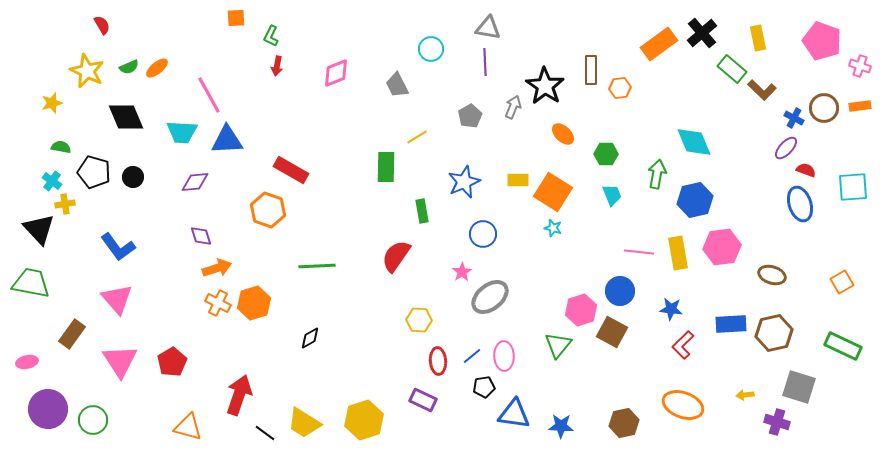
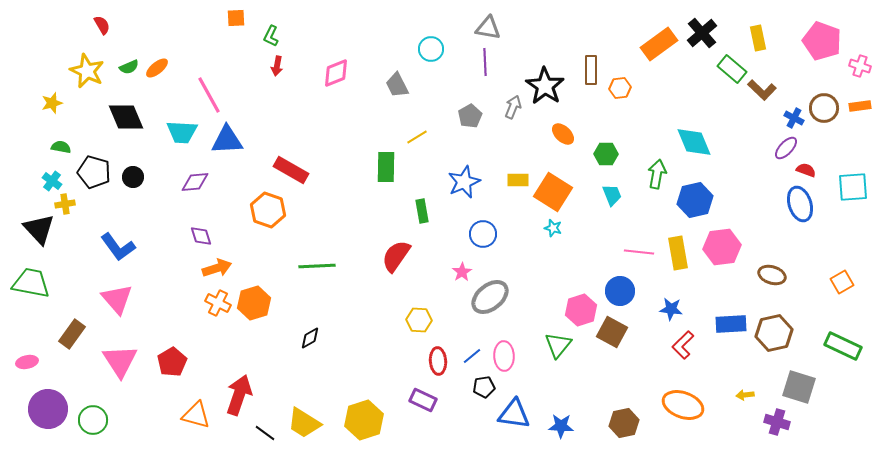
orange triangle at (188, 427): moved 8 px right, 12 px up
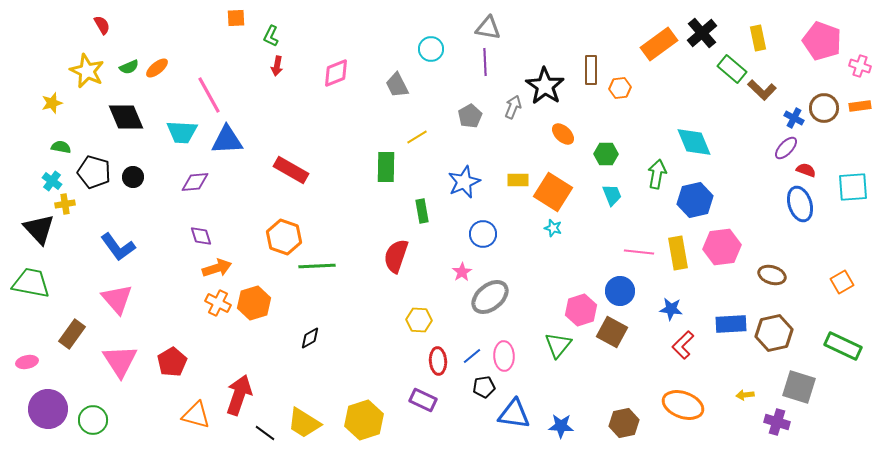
orange hexagon at (268, 210): moved 16 px right, 27 px down
red semicircle at (396, 256): rotated 16 degrees counterclockwise
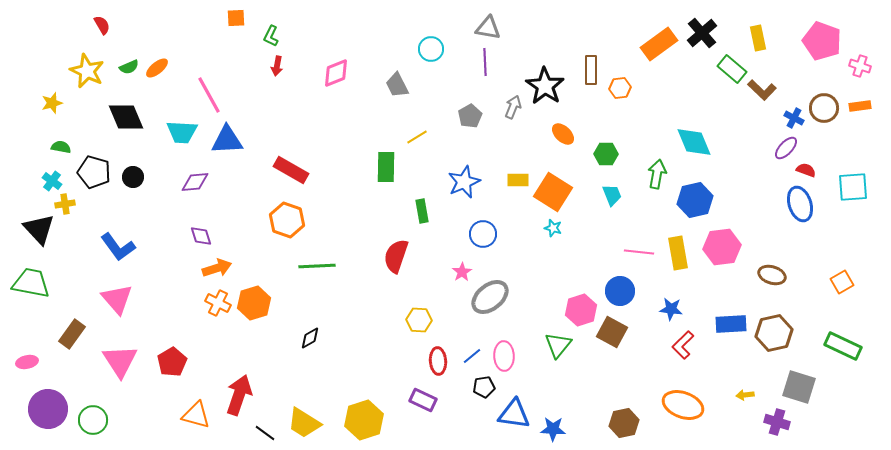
orange hexagon at (284, 237): moved 3 px right, 17 px up
blue star at (561, 426): moved 8 px left, 3 px down
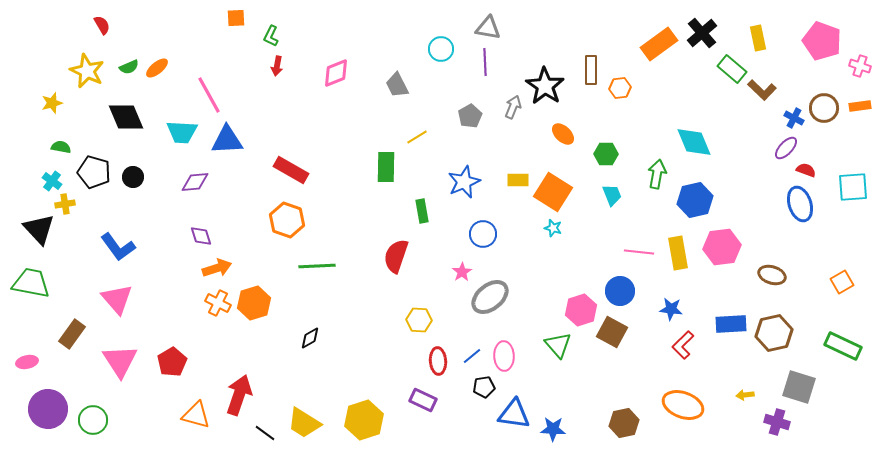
cyan circle at (431, 49): moved 10 px right
green triangle at (558, 345): rotated 20 degrees counterclockwise
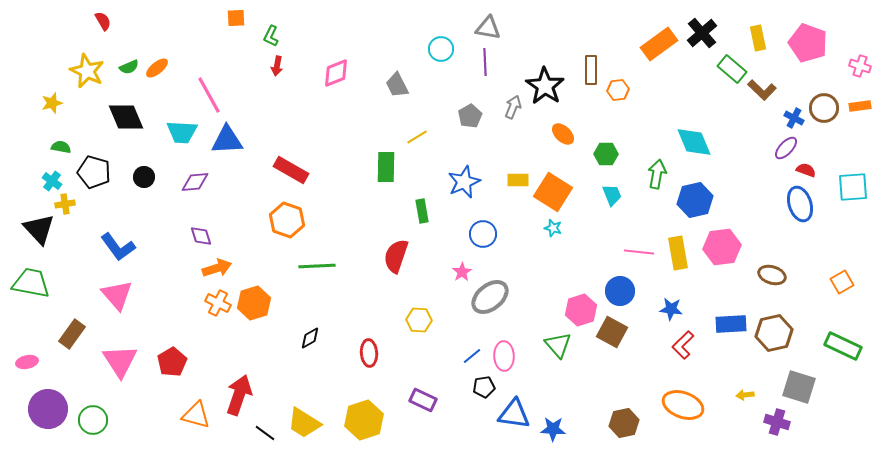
red semicircle at (102, 25): moved 1 px right, 4 px up
pink pentagon at (822, 41): moved 14 px left, 2 px down
orange hexagon at (620, 88): moved 2 px left, 2 px down
black circle at (133, 177): moved 11 px right
pink triangle at (117, 299): moved 4 px up
red ellipse at (438, 361): moved 69 px left, 8 px up
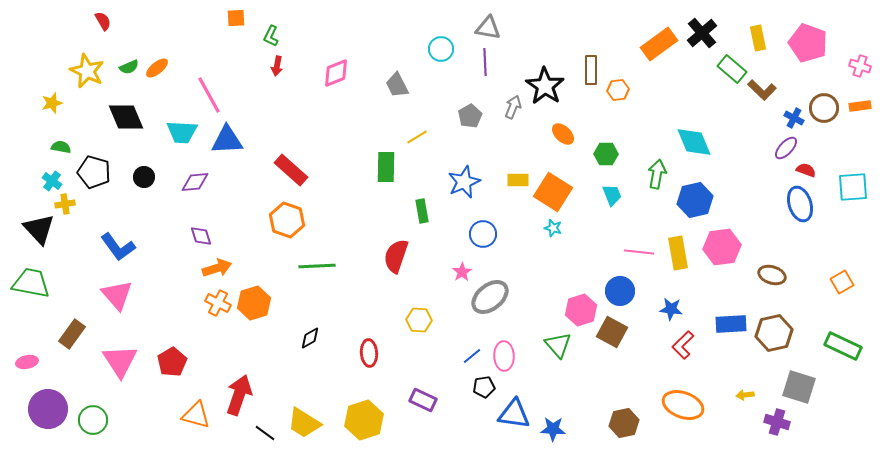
red rectangle at (291, 170): rotated 12 degrees clockwise
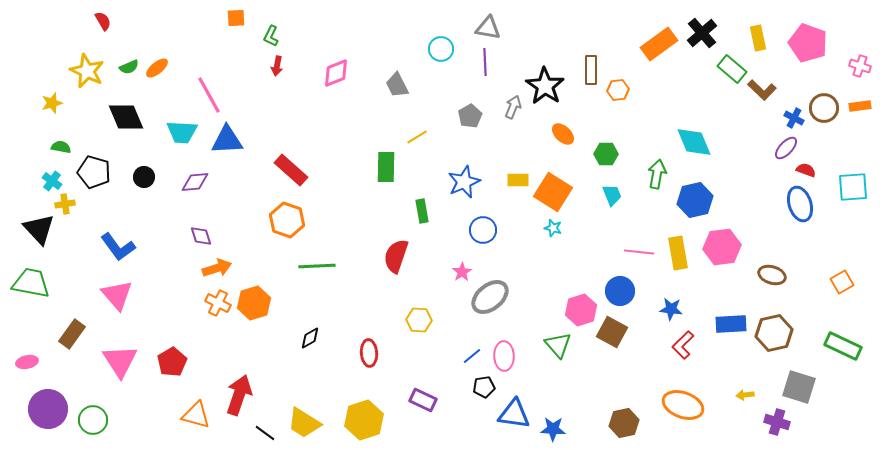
blue circle at (483, 234): moved 4 px up
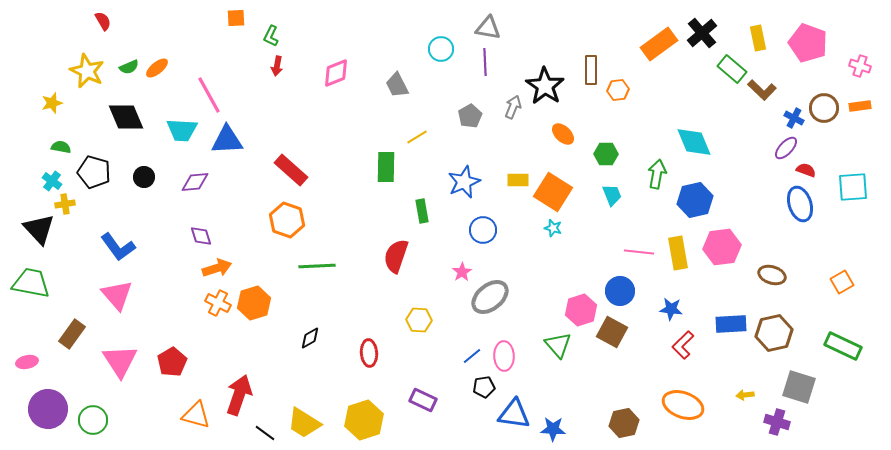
cyan trapezoid at (182, 132): moved 2 px up
